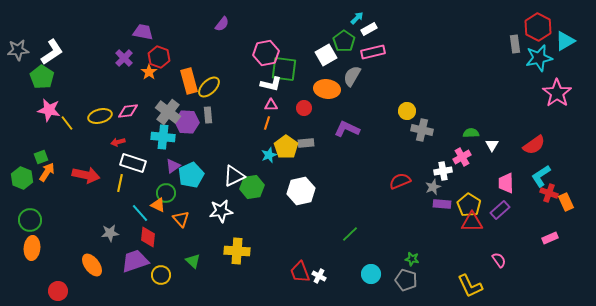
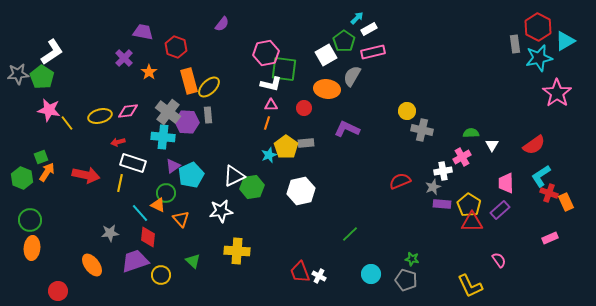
gray star at (18, 50): moved 24 px down
red hexagon at (159, 57): moved 17 px right, 10 px up
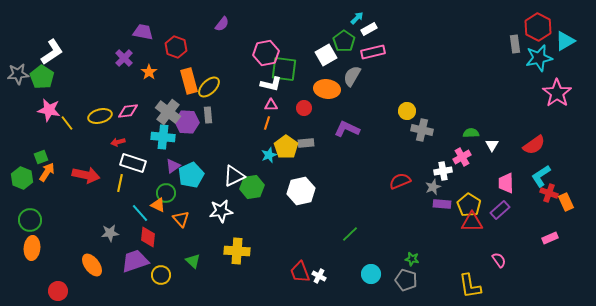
yellow L-shape at (470, 286): rotated 16 degrees clockwise
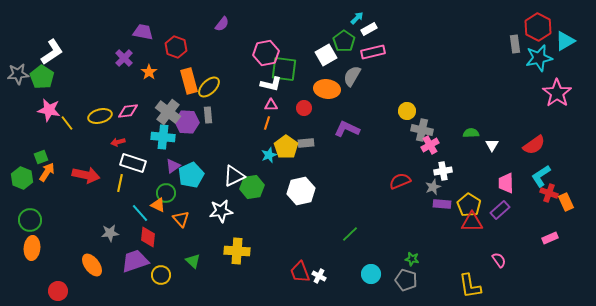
pink cross at (462, 157): moved 32 px left, 12 px up
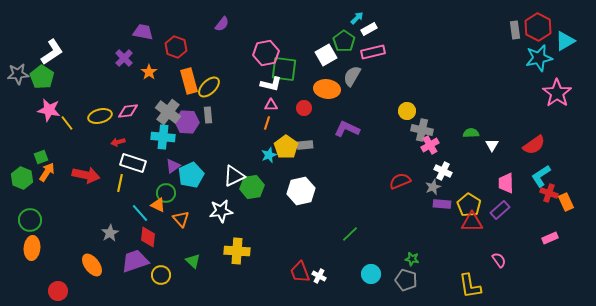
gray rectangle at (515, 44): moved 14 px up
gray rectangle at (306, 143): moved 1 px left, 2 px down
white cross at (443, 171): rotated 36 degrees clockwise
gray star at (110, 233): rotated 24 degrees counterclockwise
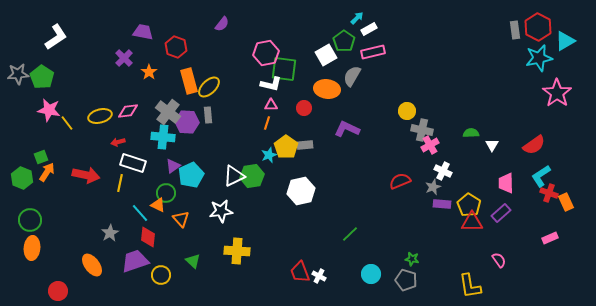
white L-shape at (52, 52): moved 4 px right, 15 px up
green hexagon at (252, 187): moved 11 px up
purple rectangle at (500, 210): moved 1 px right, 3 px down
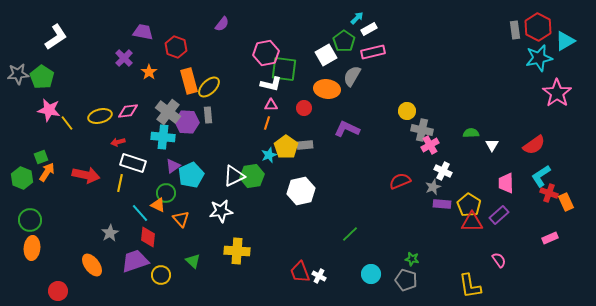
purple rectangle at (501, 213): moved 2 px left, 2 px down
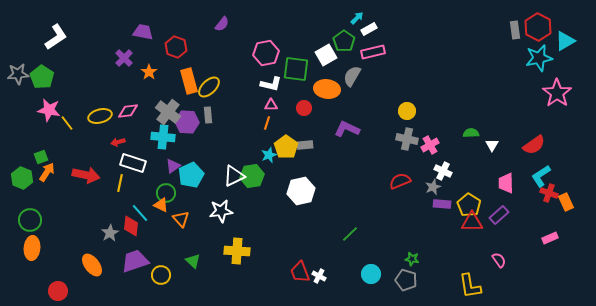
green square at (284, 69): moved 12 px right
gray cross at (422, 130): moved 15 px left, 9 px down
orange triangle at (158, 205): moved 3 px right
red diamond at (148, 237): moved 17 px left, 11 px up
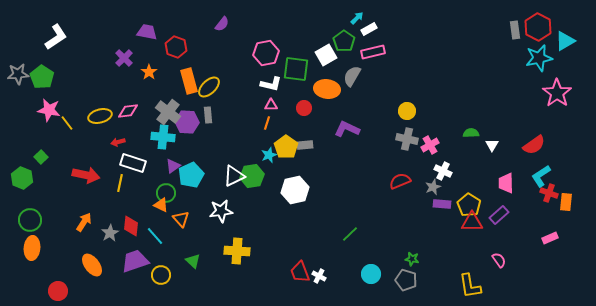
purple trapezoid at (143, 32): moved 4 px right
green square at (41, 157): rotated 24 degrees counterclockwise
orange arrow at (47, 172): moved 37 px right, 50 px down
white hexagon at (301, 191): moved 6 px left, 1 px up
orange rectangle at (566, 202): rotated 30 degrees clockwise
cyan line at (140, 213): moved 15 px right, 23 px down
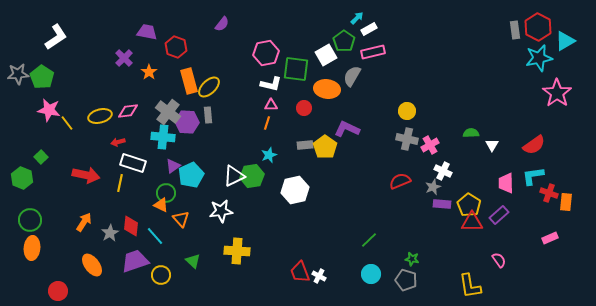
yellow pentagon at (286, 147): moved 39 px right
cyan L-shape at (541, 176): moved 8 px left; rotated 25 degrees clockwise
green line at (350, 234): moved 19 px right, 6 px down
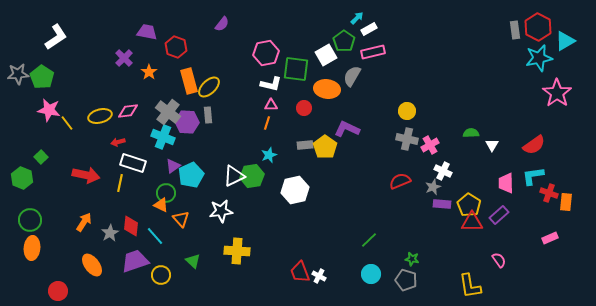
cyan cross at (163, 137): rotated 15 degrees clockwise
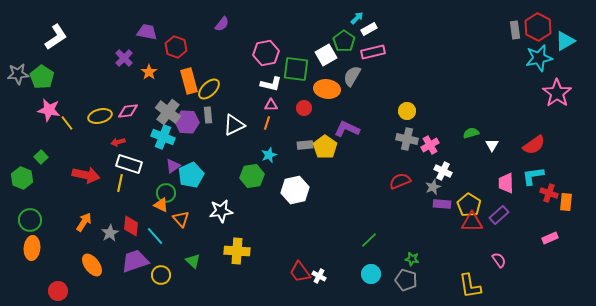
yellow ellipse at (209, 87): moved 2 px down
green semicircle at (471, 133): rotated 14 degrees counterclockwise
white rectangle at (133, 163): moved 4 px left, 1 px down
white triangle at (234, 176): moved 51 px up
red trapezoid at (300, 272): rotated 15 degrees counterclockwise
